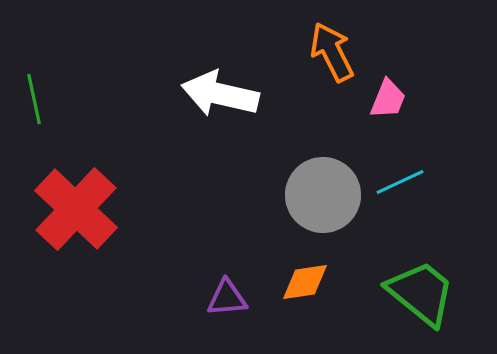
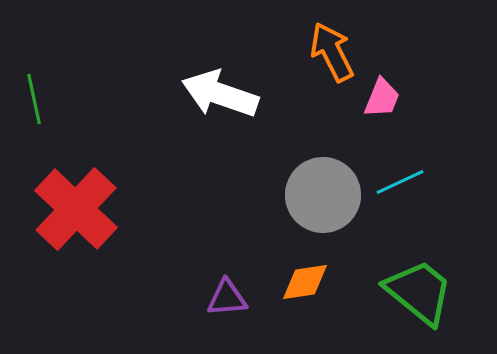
white arrow: rotated 6 degrees clockwise
pink trapezoid: moved 6 px left, 1 px up
green trapezoid: moved 2 px left, 1 px up
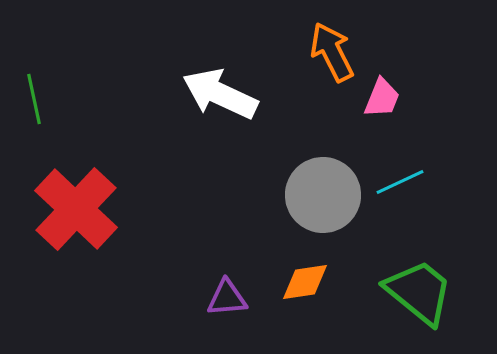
white arrow: rotated 6 degrees clockwise
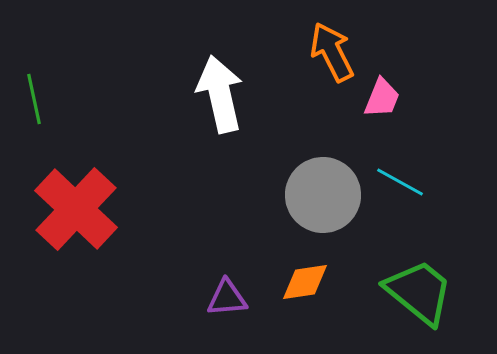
white arrow: rotated 52 degrees clockwise
cyan line: rotated 54 degrees clockwise
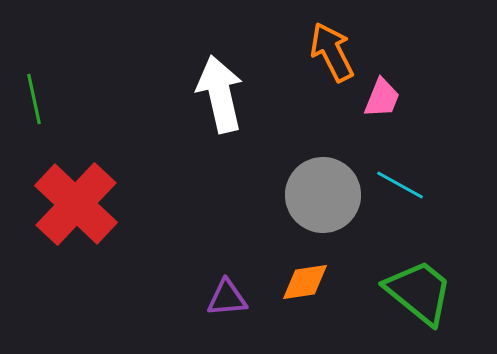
cyan line: moved 3 px down
red cross: moved 5 px up
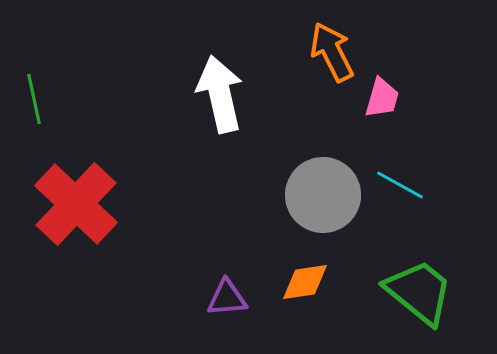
pink trapezoid: rotated 6 degrees counterclockwise
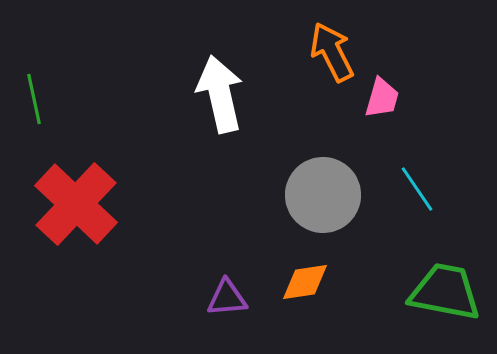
cyan line: moved 17 px right, 4 px down; rotated 27 degrees clockwise
green trapezoid: moved 26 px right; rotated 28 degrees counterclockwise
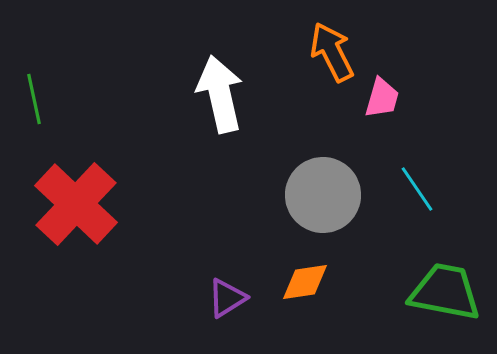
purple triangle: rotated 27 degrees counterclockwise
